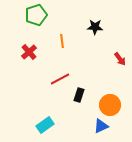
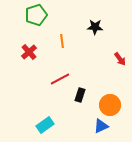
black rectangle: moved 1 px right
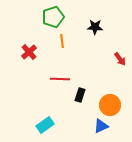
green pentagon: moved 17 px right, 2 px down
red line: rotated 30 degrees clockwise
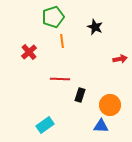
black star: rotated 21 degrees clockwise
red arrow: rotated 64 degrees counterclockwise
blue triangle: rotated 28 degrees clockwise
